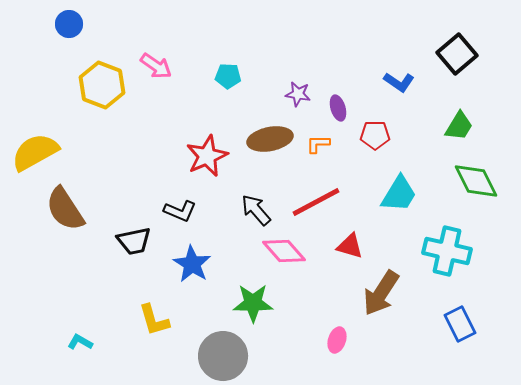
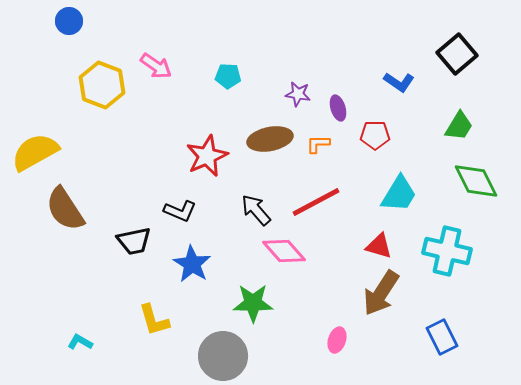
blue circle: moved 3 px up
red triangle: moved 29 px right
blue rectangle: moved 18 px left, 13 px down
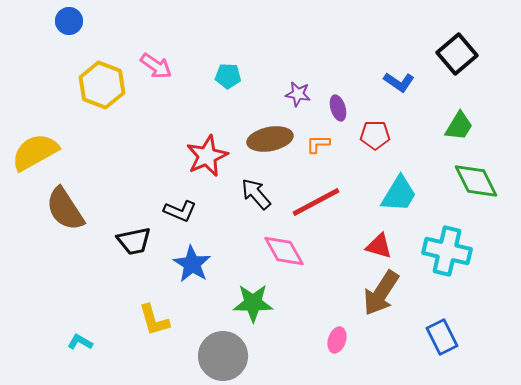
black arrow: moved 16 px up
pink diamond: rotated 12 degrees clockwise
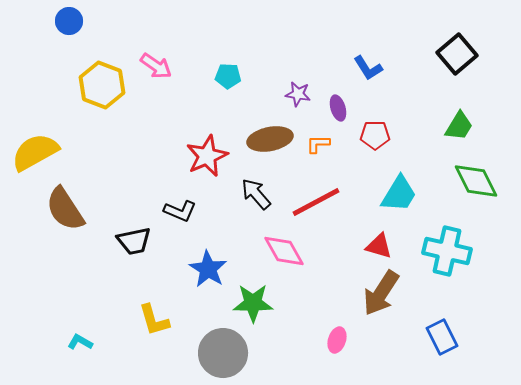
blue L-shape: moved 31 px left, 14 px up; rotated 24 degrees clockwise
blue star: moved 16 px right, 5 px down
gray circle: moved 3 px up
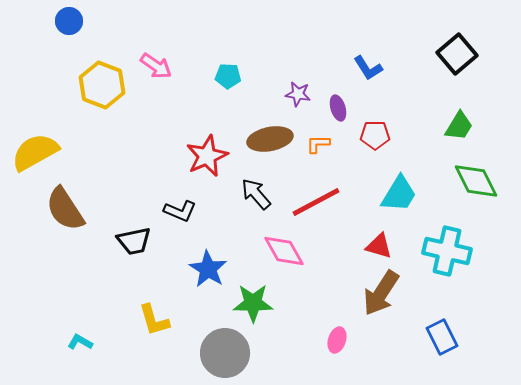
gray circle: moved 2 px right
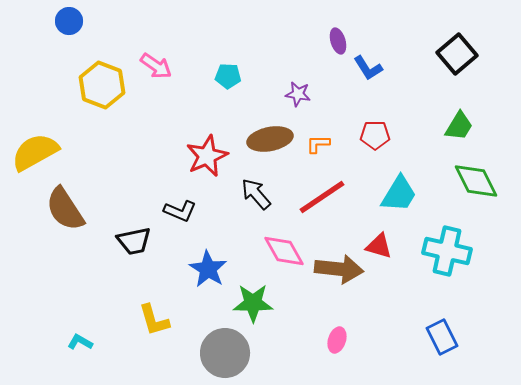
purple ellipse: moved 67 px up
red line: moved 6 px right, 5 px up; rotated 6 degrees counterclockwise
brown arrow: moved 42 px left, 24 px up; rotated 117 degrees counterclockwise
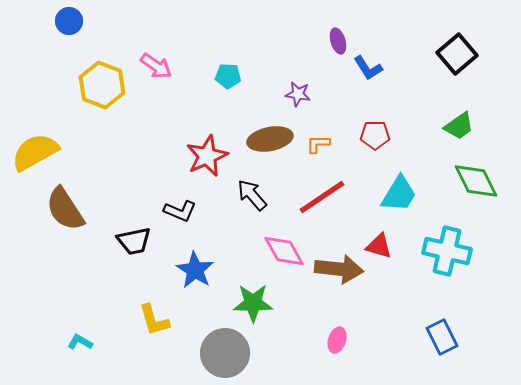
green trapezoid: rotated 24 degrees clockwise
black arrow: moved 4 px left, 1 px down
blue star: moved 13 px left, 1 px down
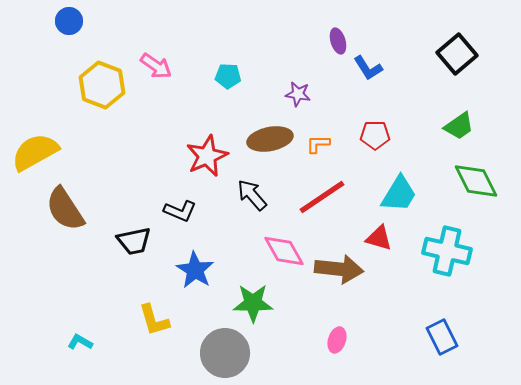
red triangle: moved 8 px up
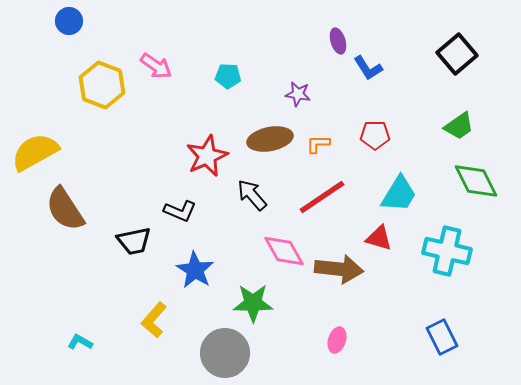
yellow L-shape: rotated 57 degrees clockwise
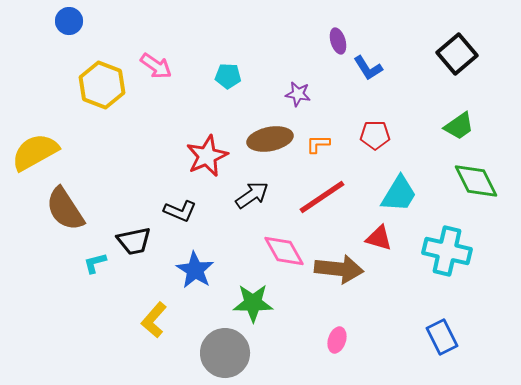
black arrow: rotated 96 degrees clockwise
cyan L-shape: moved 15 px right, 79 px up; rotated 45 degrees counterclockwise
